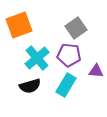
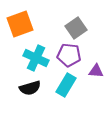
orange square: moved 1 px right, 1 px up
cyan cross: moved 1 px left; rotated 25 degrees counterclockwise
black semicircle: moved 2 px down
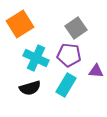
orange square: rotated 12 degrees counterclockwise
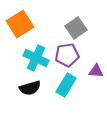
purple pentagon: moved 2 px left; rotated 15 degrees counterclockwise
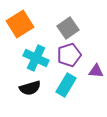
gray square: moved 8 px left
purple pentagon: moved 2 px right; rotated 10 degrees counterclockwise
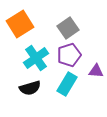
cyan cross: rotated 30 degrees clockwise
cyan rectangle: moved 1 px right, 1 px up
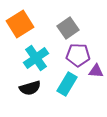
purple pentagon: moved 9 px right; rotated 20 degrees clockwise
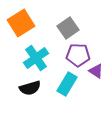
orange square: moved 1 px right, 1 px up
purple triangle: rotated 28 degrees clockwise
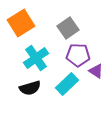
cyan rectangle: rotated 15 degrees clockwise
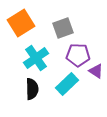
gray square: moved 5 px left; rotated 15 degrees clockwise
black semicircle: moved 2 px right, 1 px down; rotated 75 degrees counterclockwise
